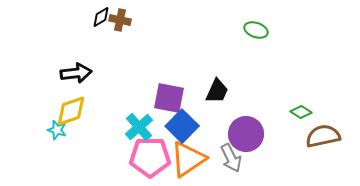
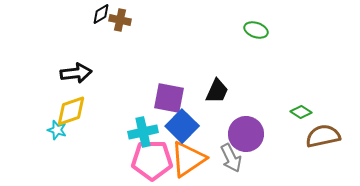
black diamond: moved 3 px up
cyan cross: moved 4 px right, 5 px down; rotated 28 degrees clockwise
pink pentagon: moved 2 px right, 3 px down
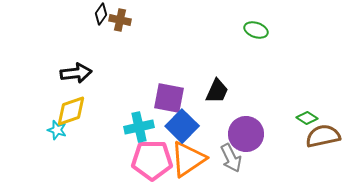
black diamond: rotated 25 degrees counterclockwise
green diamond: moved 6 px right, 6 px down
cyan cross: moved 4 px left, 5 px up
